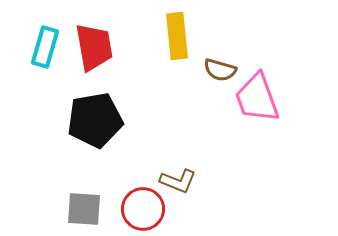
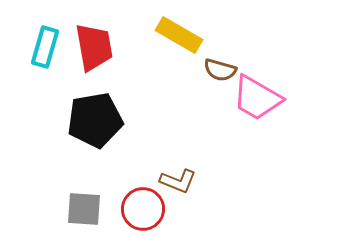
yellow rectangle: moved 2 px right, 1 px up; rotated 54 degrees counterclockwise
pink trapezoid: rotated 40 degrees counterclockwise
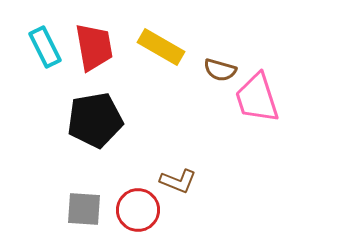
yellow rectangle: moved 18 px left, 12 px down
cyan rectangle: rotated 42 degrees counterclockwise
pink trapezoid: rotated 42 degrees clockwise
red circle: moved 5 px left, 1 px down
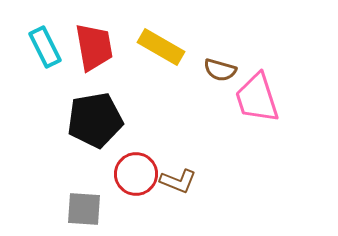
red circle: moved 2 px left, 36 px up
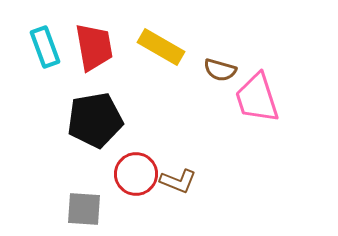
cyan rectangle: rotated 6 degrees clockwise
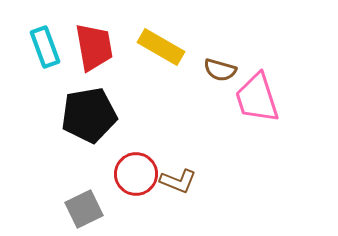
black pentagon: moved 6 px left, 5 px up
gray square: rotated 30 degrees counterclockwise
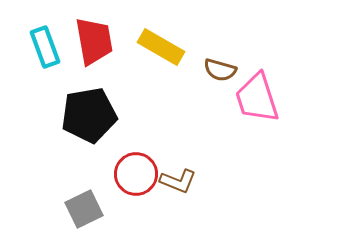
red trapezoid: moved 6 px up
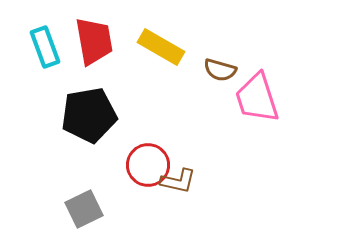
red circle: moved 12 px right, 9 px up
brown L-shape: rotated 9 degrees counterclockwise
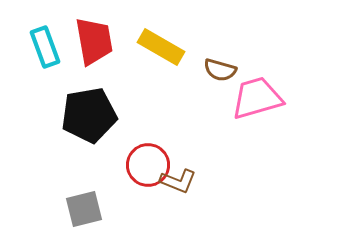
pink trapezoid: rotated 92 degrees clockwise
brown L-shape: rotated 9 degrees clockwise
gray square: rotated 12 degrees clockwise
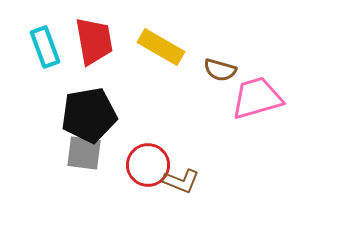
brown L-shape: moved 3 px right
gray square: moved 56 px up; rotated 21 degrees clockwise
